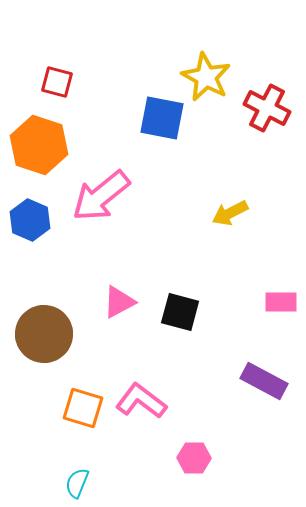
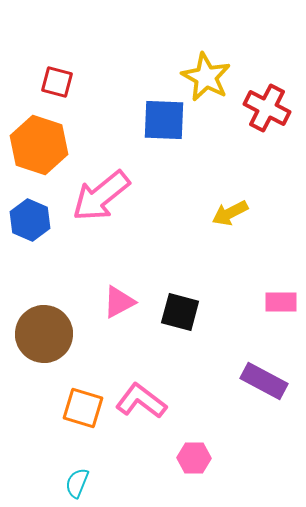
blue square: moved 2 px right, 2 px down; rotated 9 degrees counterclockwise
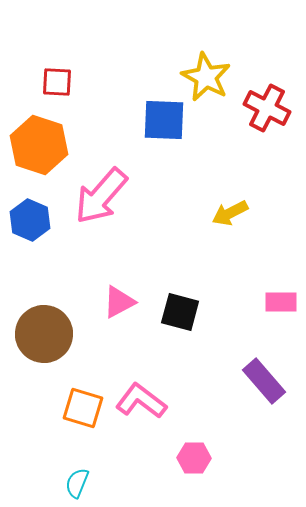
red square: rotated 12 degrees counterclockwise
pink arrow: rotated 10 degrees counterclockwise
purple rectangle: rotated 21 degrees clockwise
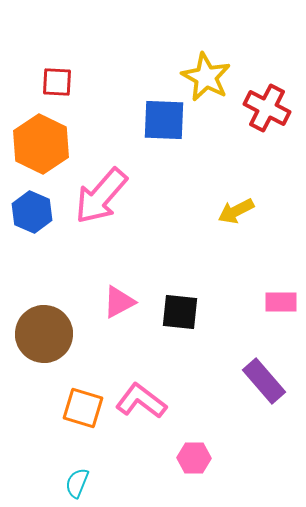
orange hexagon: moved 2 px right, 1 px up; rotated 8 degrees clockwise
yellow arrow: moved 6 px right, 2 px up
blue hexagon: moved 2 px right, 8 px up
black square: rotated 9 degrees counterclockwise
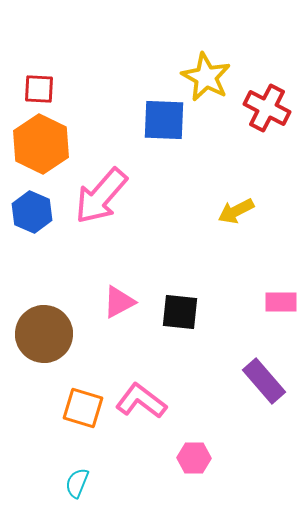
red square: moved 18 px left, 7 px down
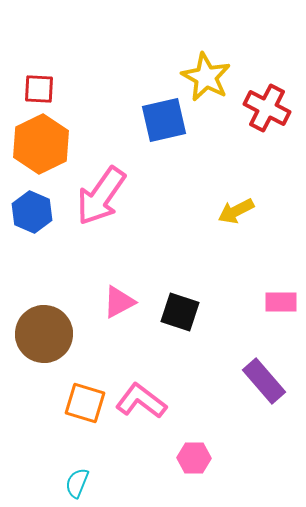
blue square: rotated 15 degrees counterclockwise
orange hexagon: rotated 8 degrees clockwise
pink arrow: rotated 6 degrees counterclockwise
black square: rotated 12 degrees clockwise
orange square: moved 2 px right, 5 px up
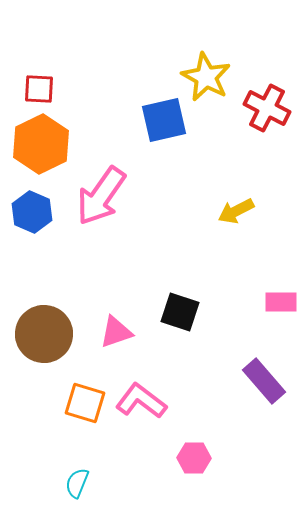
pink triangle: moved 3 px left, 30 px down; rotated 9 degrees clockwise
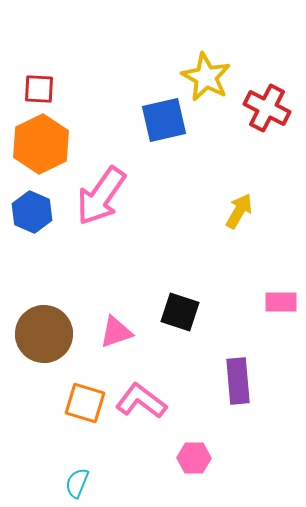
yellow arrow: moved 3 px right; rotated 147 degrees clockwise
purple rectangle: moved 26 px left; rotated 36 degrees clockwise
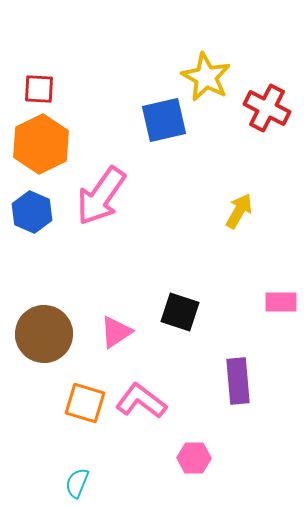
pink triangle: rotated 15 degrees counterclockwise
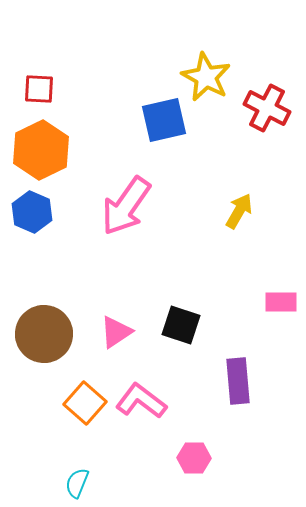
orange hexagon: moved 6 px down
pink arrow: moved 25 px right, 10 px down
black square: moved 1 px right, 13 px down
orange square: rotated 24 degrees clockwise
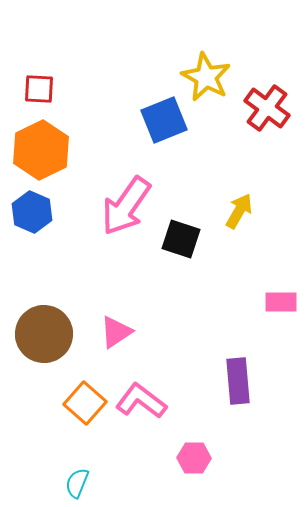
red cross: rotated 9 degrees clockwise
blue square: rotated 9 degrees counterclockwise
black square: moved 86 px up
